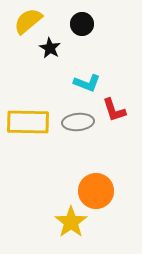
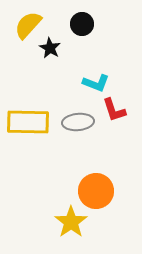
yellow semicircle: moved 4 px down; rotated 8 degrees counterclockwise
cyan L-shape: moved 9 px right
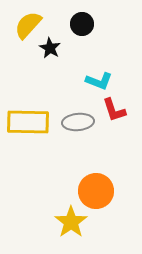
cyan L-shape: moved 3 px right, 2 px up
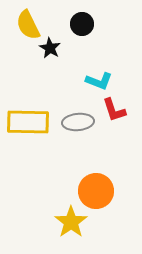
yellow semicircle: rotated 68 degrees counterclockwise
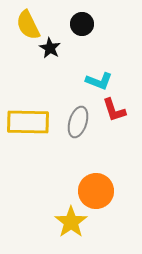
gray ellipse: rotated 68 degrees counterclockwise
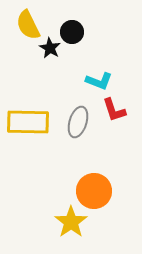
black circle: moved 10 px left, 8 px down
orange circle: moved 2 px left
